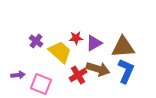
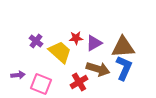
blue L-shape: moved 2 px left, 3 px up
red cross: moved 1 px right, 7 px down
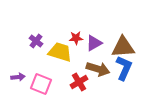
yellow trapezoid: rotated 25 degrees counterclockwise
purple arrow: moved 2 px down
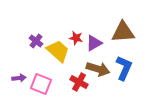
red star: rotated 16 degrees clockwise
brown triangle: moved 15 px up
yellow trapezoid: moved 2 px left, 1 px up; rotated 25 degrees clockwise
purple arrow: moved 1 px right, 1 px down
red cross: rotated 30 degrees counterclockwise
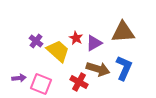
red star: rotated 16 degrees clockwise
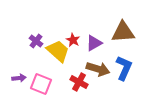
red star: moved 3 px left, 2 px down
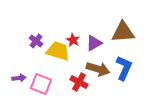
yellow trapezoid: rotated 25 degrees counterclockwise
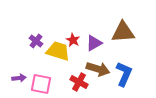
blue L-shape: moved 6 px down
pink square: rotated 10 degrees counterclockwise
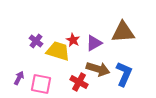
purple arrow: rotated 56 degrees counterclockwise
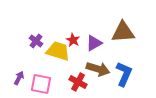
red cross: moved 1 px left
